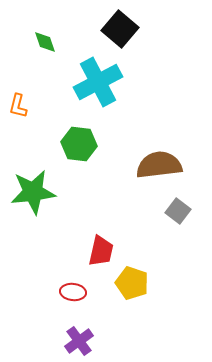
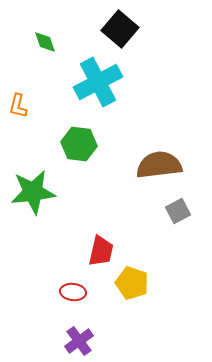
gray square: rotated 25 degrees clockwise
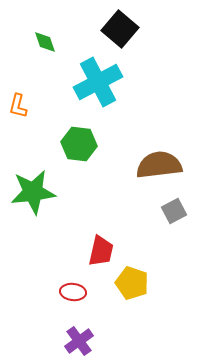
gray square: moved 4 px left
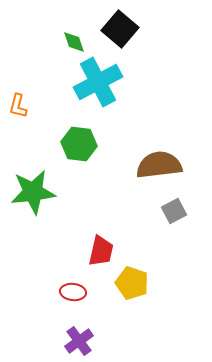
green diamond: moved 29 px right
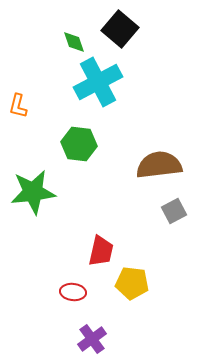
yellow pentagon: rotated 12 degrees counterclockwise
purple cross: moved 13 px right, 2 px up
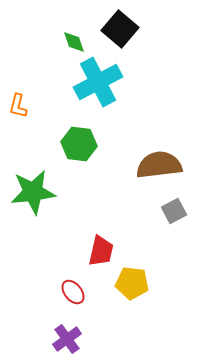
red ellipse: rotated 45 degrees clockwise
purple cross: moved 25 px left
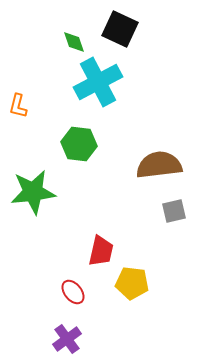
black square: rotated 15 degrees counterclockwise
gray square: rotated 15 degrees clockwise
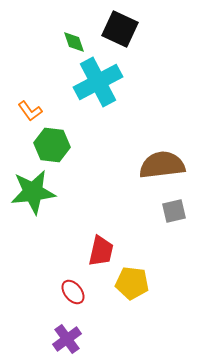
orange L-shape: moved 12 px right, 5 px down; rotated 50 degrees counterclockwise
green hexagon: moved 27 px left, 1 px down
brown semicircle: moved 3 px right
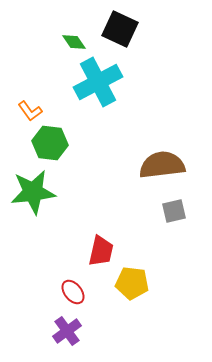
green diamond: rotated 15 degrees counterclockwise
green hexagon: moved 2 px left, 2 px up
purple cross: moved 8 px up
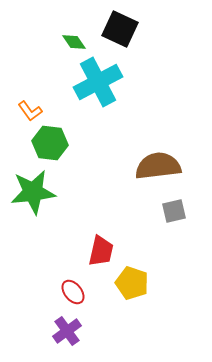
brown semicircle: moved 4 px left, 1 px down
yellow pentagon: rotated 12 degrees clockwise
